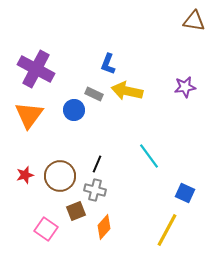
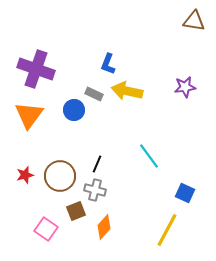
purple cross: rotated 9 degrees counterclockwise
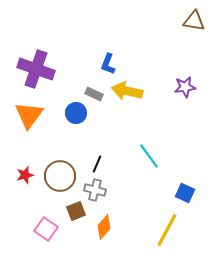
blue circle: moved 2 px right, 3 px down
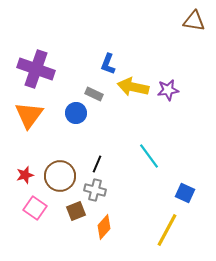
purple star: moved 17 px left, 3 px down
yellow arrow: moved 6 px right, 4 px up
pink square: moved 11 px left, 21 px up
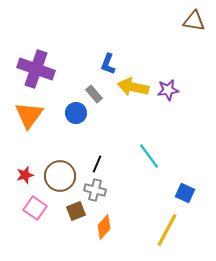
gray rectangle: rotated 24 degrees clockwise
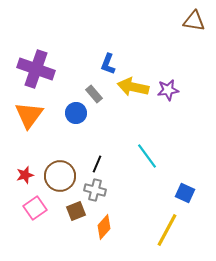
cyan line: moved 2 px left
pink square: rotated 20 degrees clockwise
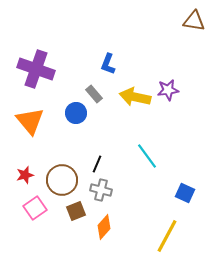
yellow arrow: moved 2 px right, 10 px down
orange triangle: moved 1 px right, 6 px down; rotated 16 degrees counterclockwise
brown circle: moved 2 px right, 4 px down
gray cross: moved 6 px right
yellow line: moved 6 px down
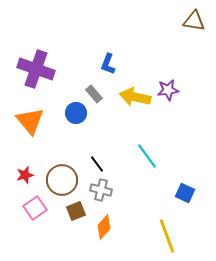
black line: rotated 60 degrees counterclockwise
yellow line: rotated 48 degrees counterclockwise
